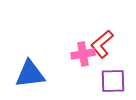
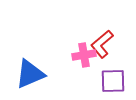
pink cross: moved 1 px right, 1 px down
blue triangle: rotated 16 degrees counterclockwise
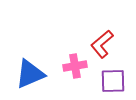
pink cross: moved 9 px left, 11 px down
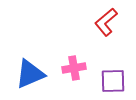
red L-shape: moved 4 px right, 22 px up
pink cross: moved 1 px left, 2 px down
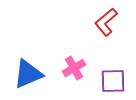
pink cross: rotated 20 degrees counterclockwise
blue triangle: moved 2 px left
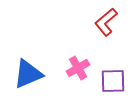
pink cross: moved 4 px right
